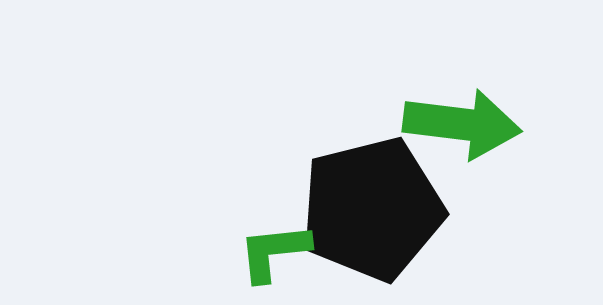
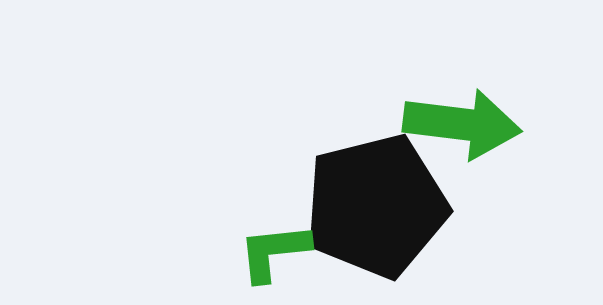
black pentagon: moved 4 px right, 3 px up
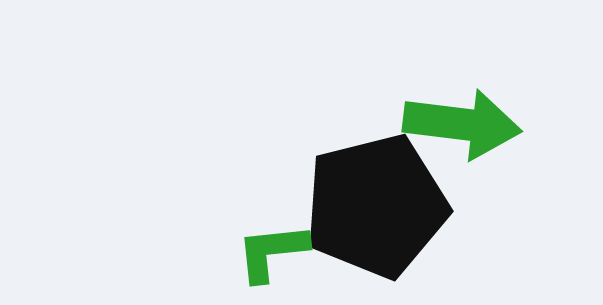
green L-shape: moved 2 px left
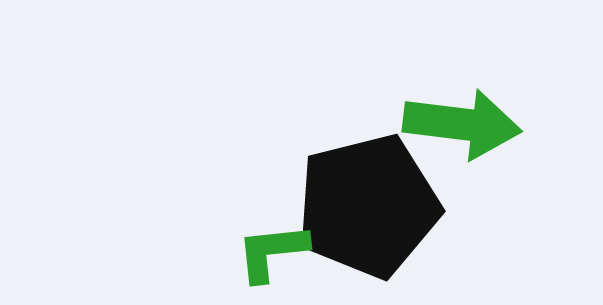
black pentagon: moved 8 px left
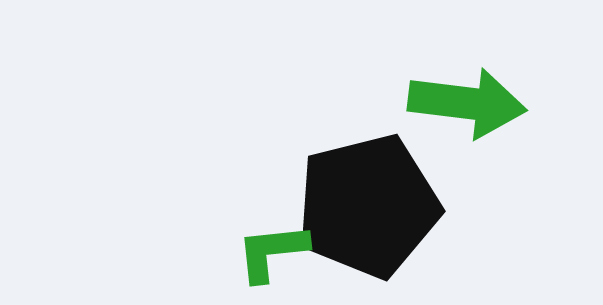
green arrow: moved 5 px right, 21 px up
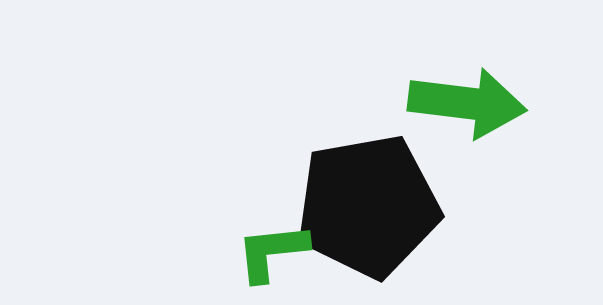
black pentagon: rotated 4 degrees clockwise
